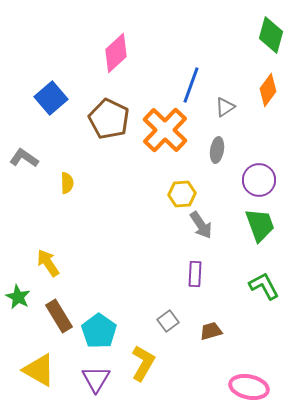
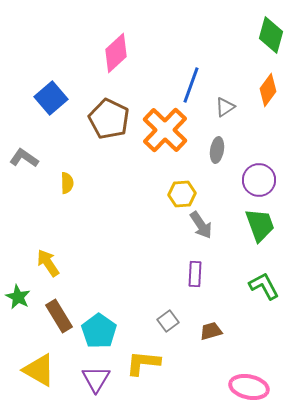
yellow L-shape: rotated 114 degrees counterclockwise
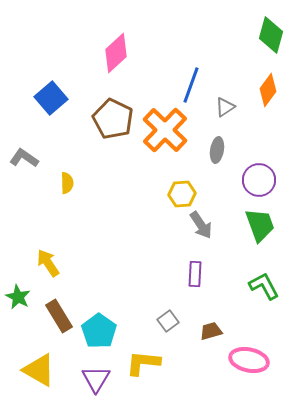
brown pentagon: moved 4 px right
pink ellipse: moved 27 px up
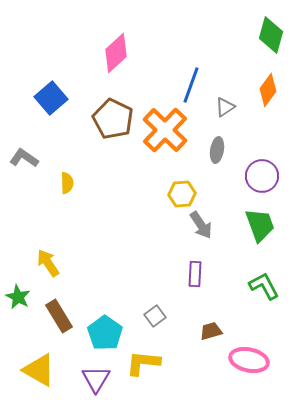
purple circle: moved 3 px right, 4 px up
gray square: moved 13 px left, 5 px up
cyan pentagon: moved 6 px right, 2 px down
